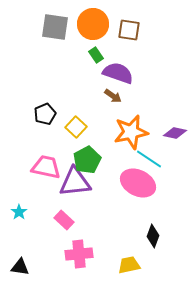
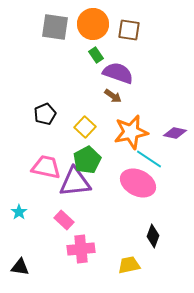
yellow square: moved 9 px right
pink cross: moved 2 px right, 5 px up
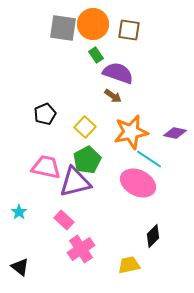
gray square: moved 8 px right, 1 px down
purple triangle: rotated 8 degrees counterclockwise
black diamond: rotated 25 degrees clockwise
pink cross: rotated 28 degrees counterclockwise
black triangle: rotated 30 degrees clockwise
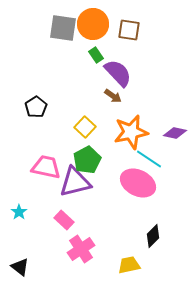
purple semicircle: rotated 28 degrees clockwise
black pentagon: moved 9 px left, 7 px up; rotated 10 degrees counterclockwise
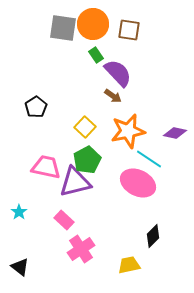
orange star: moved 3 px left, 1 px up
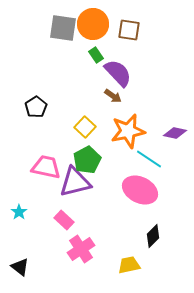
pink ellipse: moved 2 px right, 7 px down
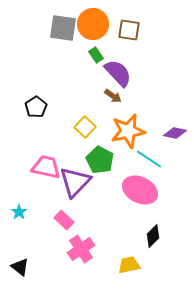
green pentagon: moved 13 px right; rotated 16 degrees counterclockwise
purple triangle: rotated 32 degrees counterclockwise
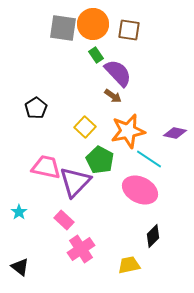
black pentagon: moved 1 px down
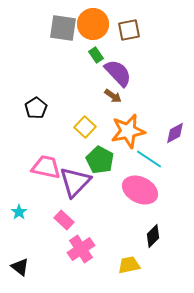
brown square: rotated 20 degrees counterclockwise
purple diamond: rotated 40 degrees counterclockwise
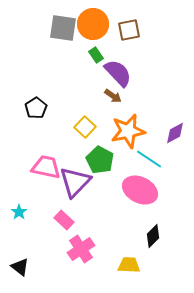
yellow trapezoid: rotated 15 degrees clockwise
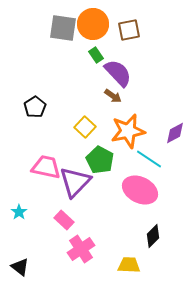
black pentagon: moved 1 px left, 1 px up
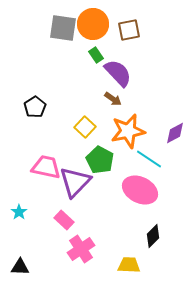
brown arrow: moved 3 px down
black triangle: rotated 36 degrees counterclockwise
